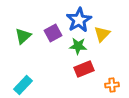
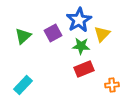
green star: moved 3 px right
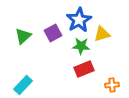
yellow triangle: rotated 30 degrees clockwise
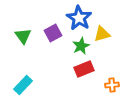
blue star: moved 2 px up; rotated 10 degrees counterclockwise
green triangle: rotated 24 degrees counterclockwise
green star: rotated 30 degrees counterclockwise
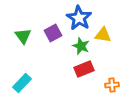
yellow triangle: moved 1 px right, 1 px down; rotated 24 degrees clockwise
green star: rotated 24 degrees counterclockwise
cyan rectangle: moved 1 px left, 2 px up
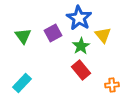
yellow triangle: rotated 42 degrees clockwise
green star: rotated 18 degrees clockwise
red rectangle: moved 3 px left, 1 px down; rotated 72 degrees clockwise
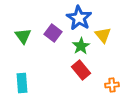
purple square: rotated 24 degrees counterclockwise
cyan rectangle: rotated 48 degrees counterclockwise
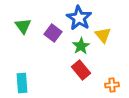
green triangle: moved 10 px up
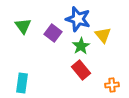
blue star: moved 1 px left, 1 px down; rotated 15 degrees counterclockwise
cyan rectangle: rotated 12 degrees clockwise
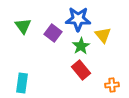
blue star: rotated 15 degrees counterclockwise
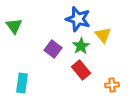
blue star: rotated 15 degrees clockwise
green triangle: moved 9 px left
purple square: moved 16 px down
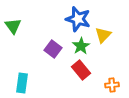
green triangle: moved 1 px left
yellow triangle: rotated 24 degrees clockwise
